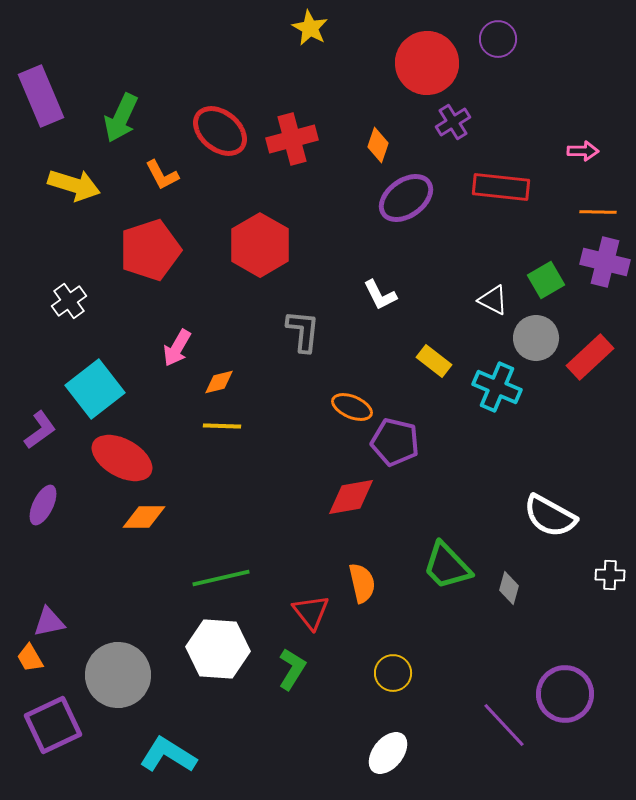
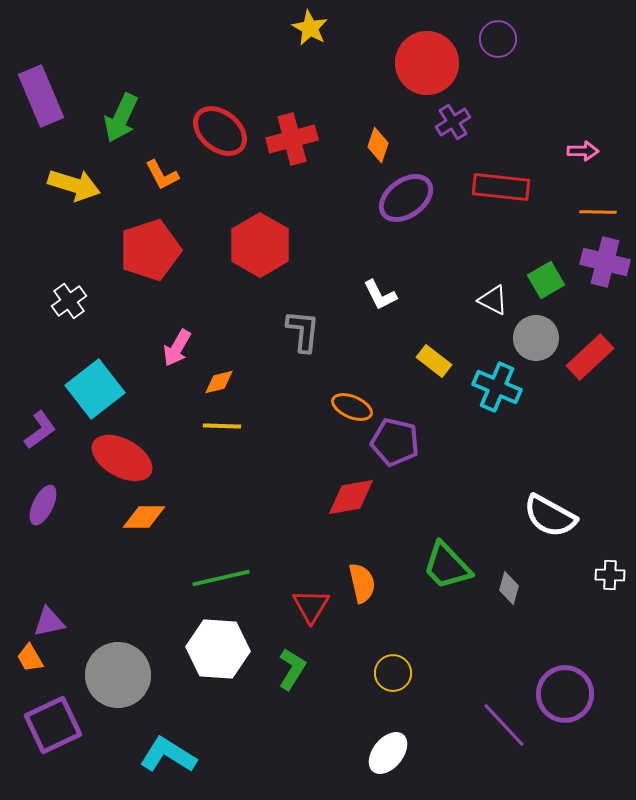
red triangle at (311, 612): moved 6 px up; rotated 9 degrees clockwise
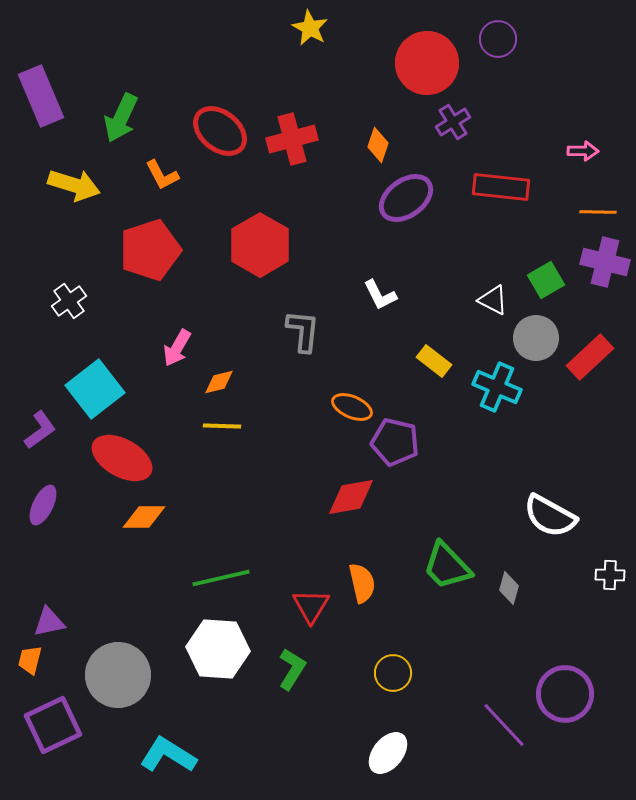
orange trapezoid at (30, 658): moved 2 px down; rotated 44 degrees clockwise
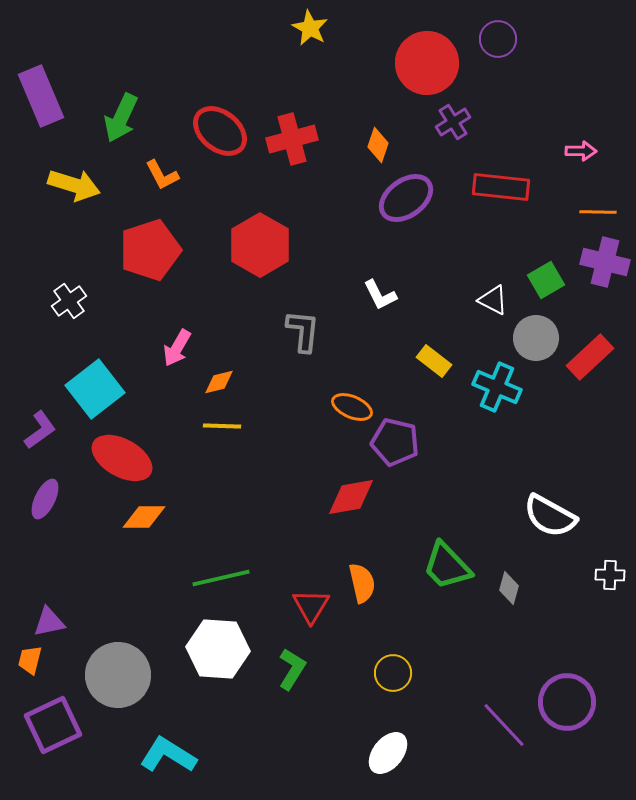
pink arrow at (583, 151): moved 2 px left
purple ellipse at (43, 505): moved 2 px right, 6 px up
purple circle at (565, 694): moved 2 px right, 8 px down
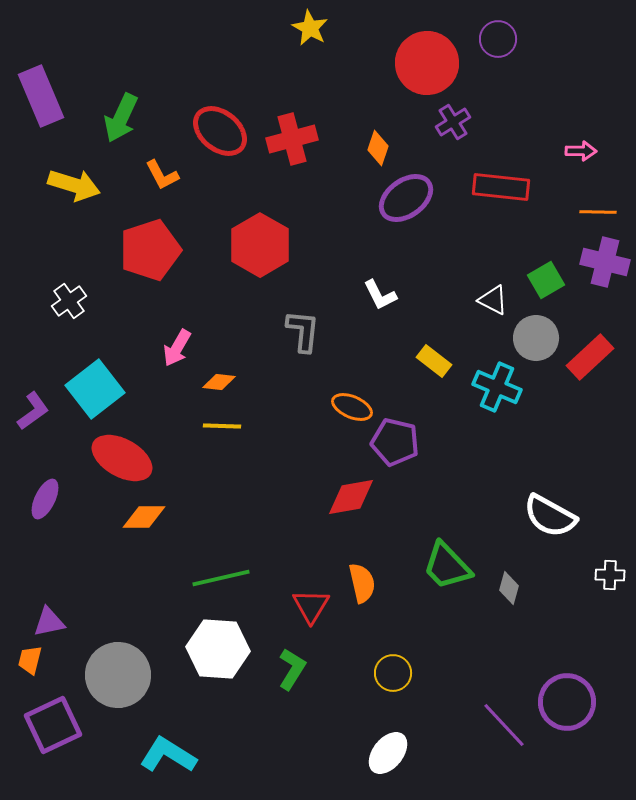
orange diamond at (378, 145): moved 3 px down
orange diamond at (219, 382): rotated 20 degrees clockwise
purple L-shape at (40, 430): moved 7 px left, 19 px up
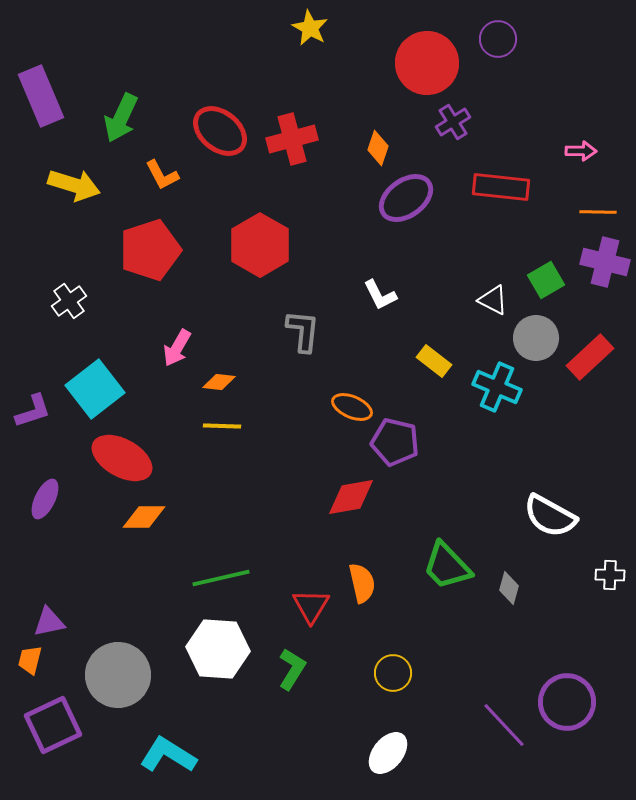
purple L-shape at (33, 411): rotated 18 degrees clockwise
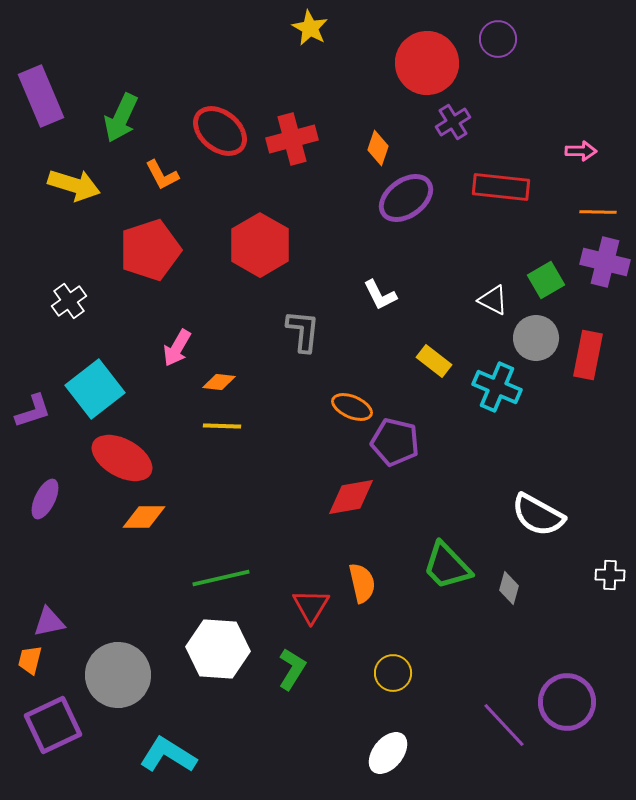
red rectangle at (590, 357): moved 2 px left, 2 px up; rotated 36 degrees counterclockwise
white semicircle at (550, 516): moved 12 px left, 1 px up
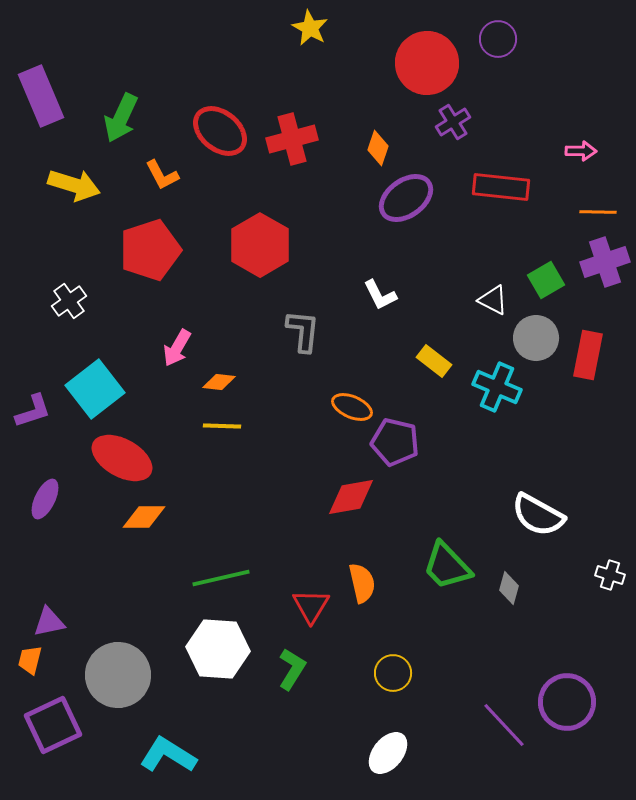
purple cross at (605, 262): rotated 33 degrees counterclockwise
white cross at (610, 575): rotated 16 degrees clockwise
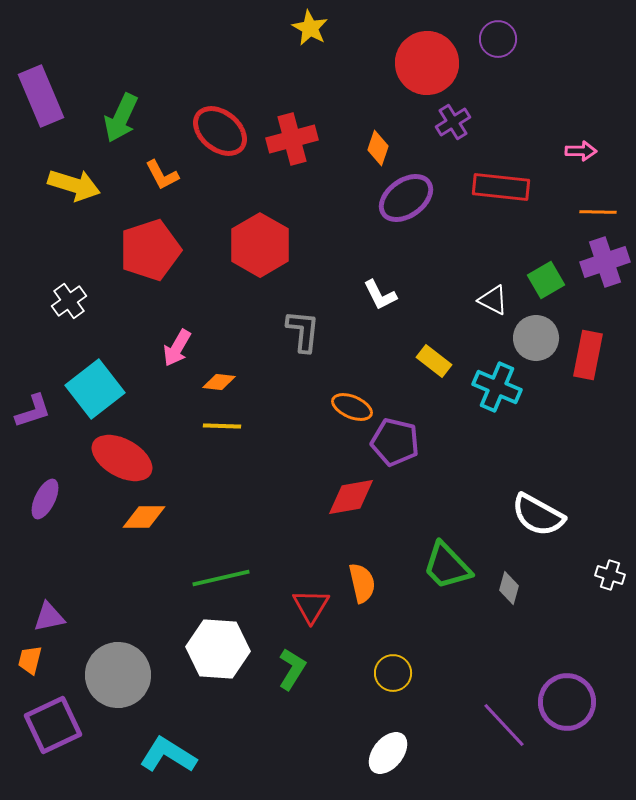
purple triangle at (49, 622): moved 5 px up
